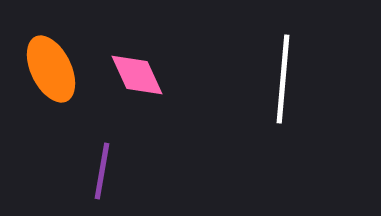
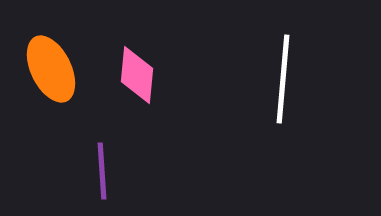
pink diamond: rotated 30 degrees clockwise
purple line: rotated 14 degrees counterclockwise
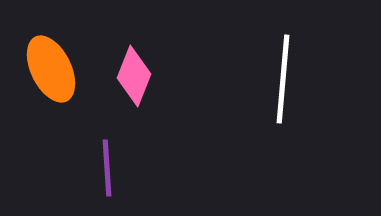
pink diamond: moved 3 px left, 1 px down; rotated 16 degrees clockwise
purple line: moved 5 px right, 3 px up
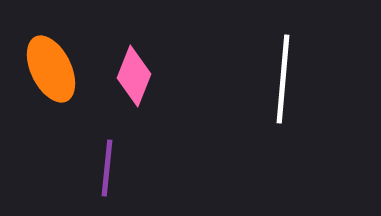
purple line: rotated 10 degrees clockwise
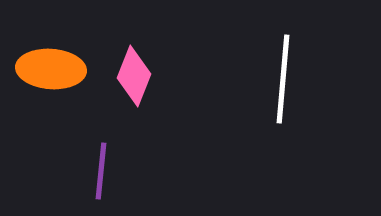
orange ellipse: rotated 60 degrees counterclockwise
purple line: moved 6 px left, 3 px down
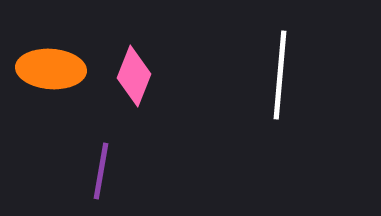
white line: moved 3 px left, 4 px up
purple line: rotated 4 degrees clockwise
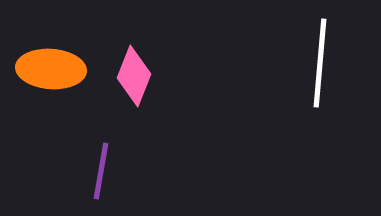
white line: moved 40 px right, 12 px up
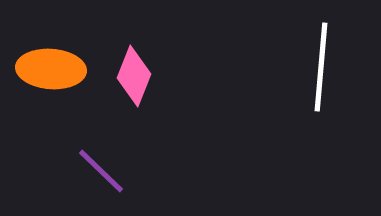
white line: moved 1 px right, 4 px down
purple line: rotated 56 degrees counterclockwise
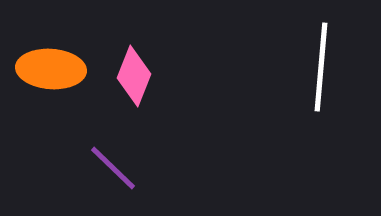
purple line: moved 12 px right, 3 px up
